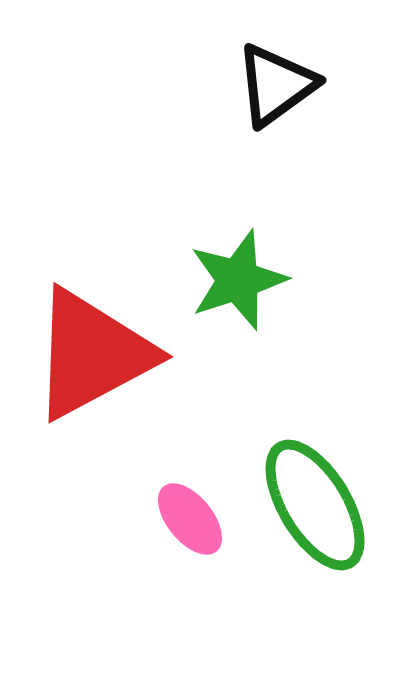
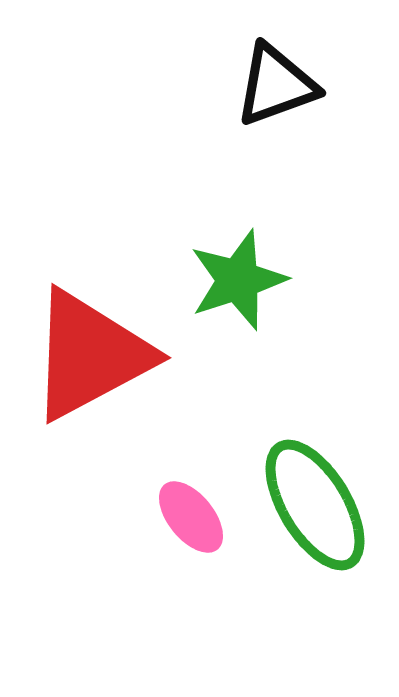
black triangle: rotated 16 degrees clockwise
red triangle: moved 2 px left, 1 px down
pink ellipse: moved 1 px right, 2 px up
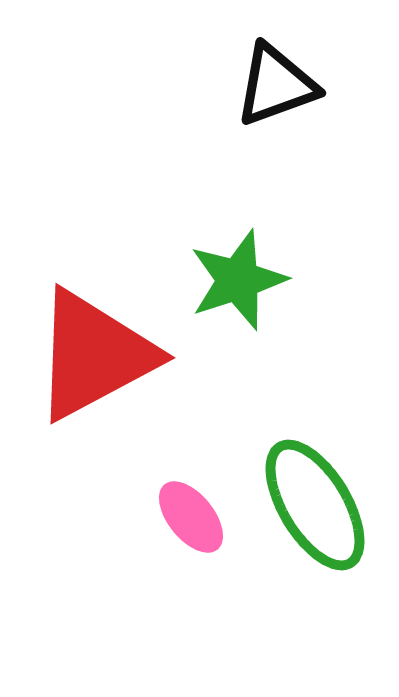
red triangle: moved 4 px right
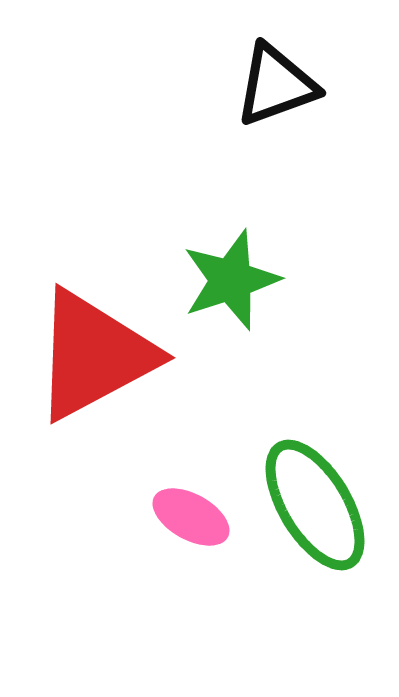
green star: moved 7 px left
pink ellipse: rotated 22 degrees counterclockwise
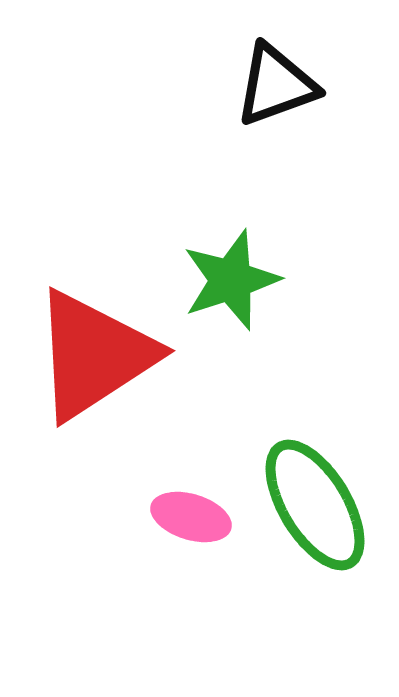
red triangle: rotated 5 degrees counterclockwise
pink ellipse: rotated 12 degrees counterclockwise
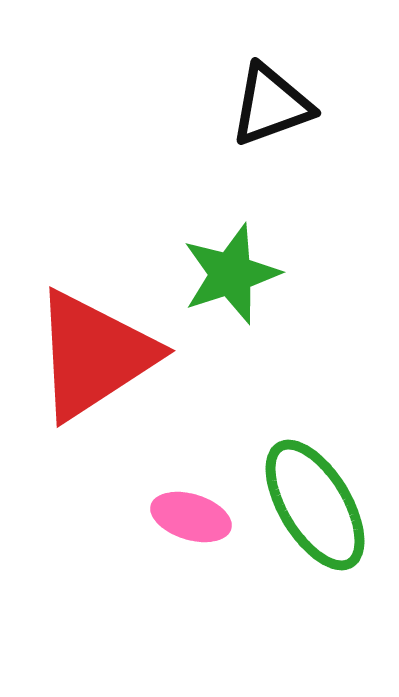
black triangle: moved 5 px left, 20 px down
green star: moved 6 px up
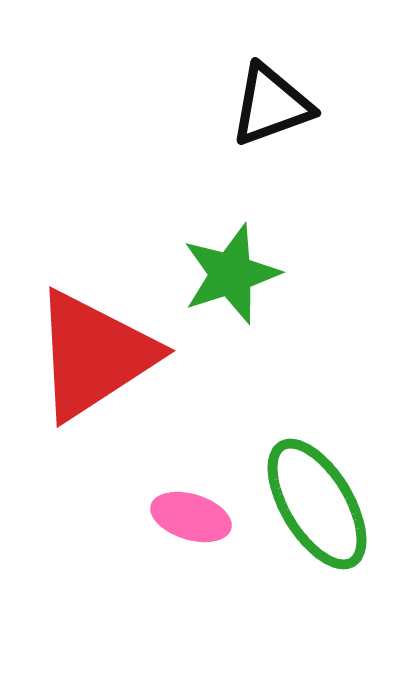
green ellipse: moved 2 px right, 1 px up
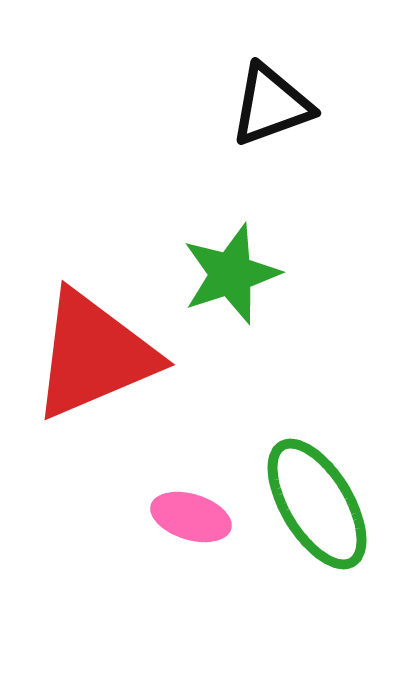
red triangle: rotated 10 degrees clockwise
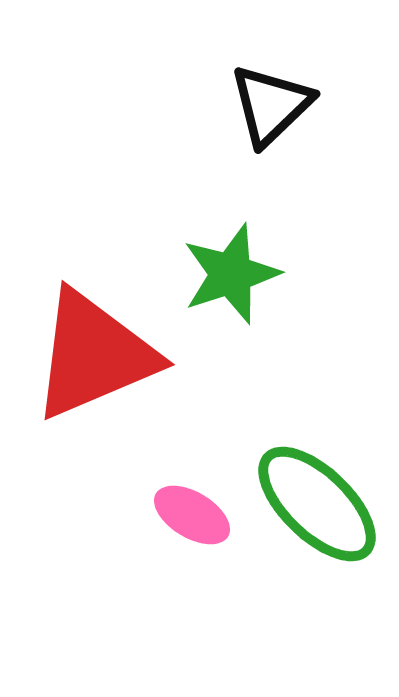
black triangle: rotated 24 degrees counterclockwise
green ellipse: rotated 15 degrees counterclockwise
pink ellipse: moved 1 px right, 2 px up; rotated 14 degrees clockwise
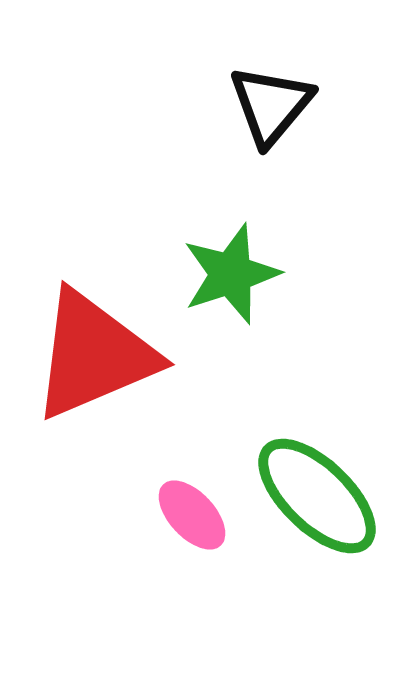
black triangle: rotated 6 degrees counterclockwise
green ellipse: moved 8 px up
pink ellipse: rotated 16 degrees clockwise
